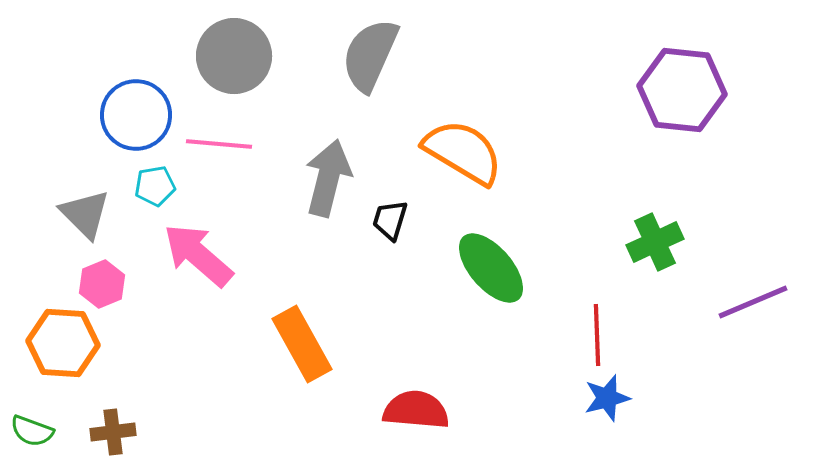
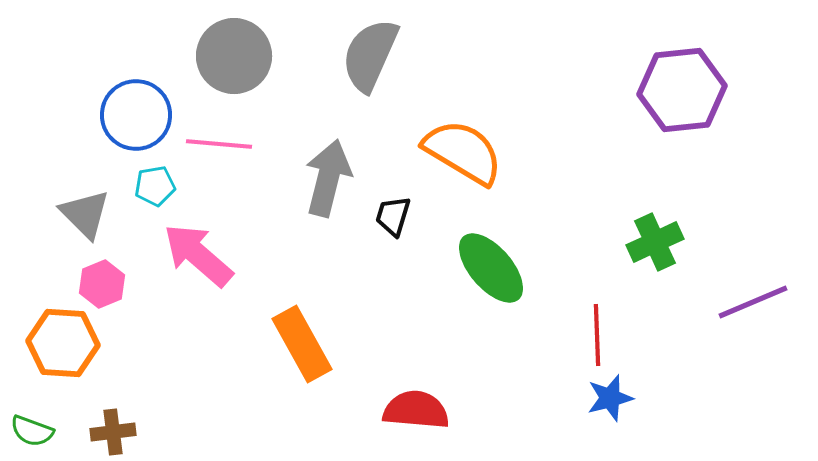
purple hexagon: rotated 12 degrees counterclockwise
black trapezoid: moved 3 px right, 4 px up
blue star: moved 3 px right
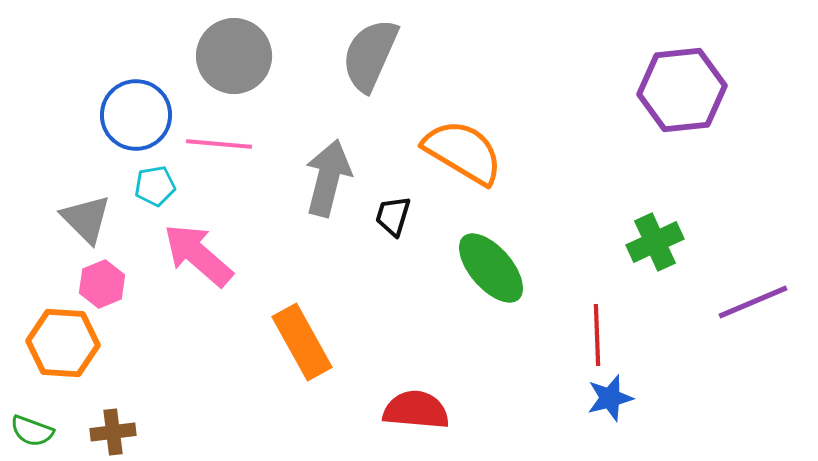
gray triangle: moved 1 px right, 5 px down
orange rectangle: moved 2 px up
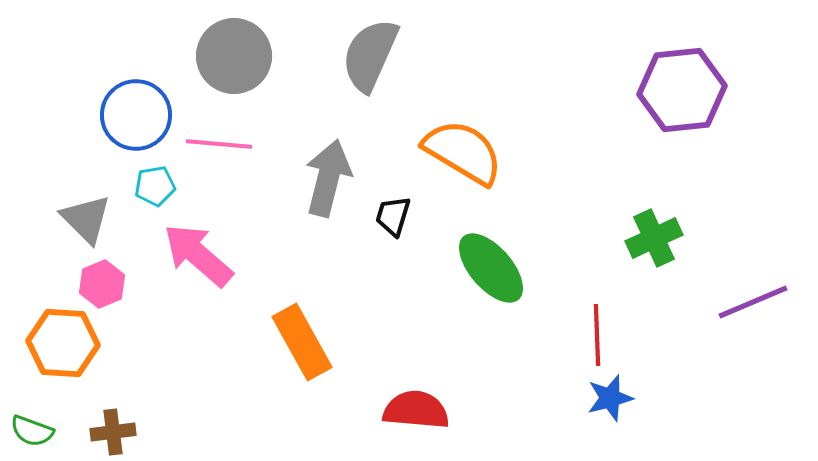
green cross: moved 1 px left, 4 px up
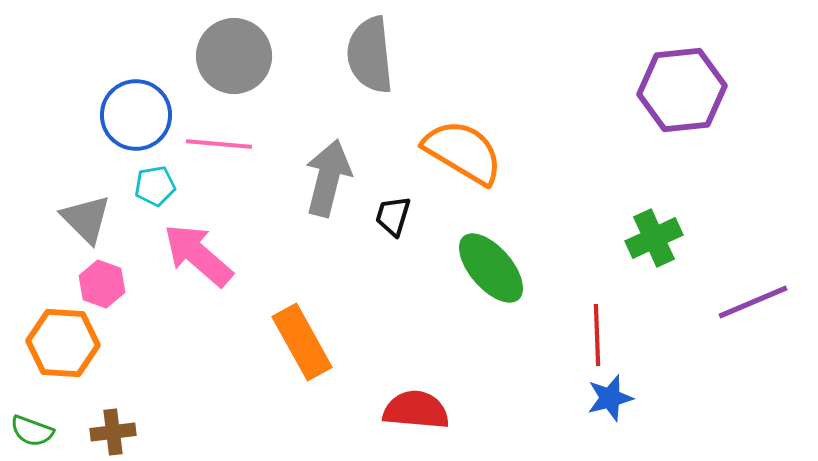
gray semicircle: rotated 30 degrees counterclockwise
pink hexagon: rotated 18 degrees counterclockwise
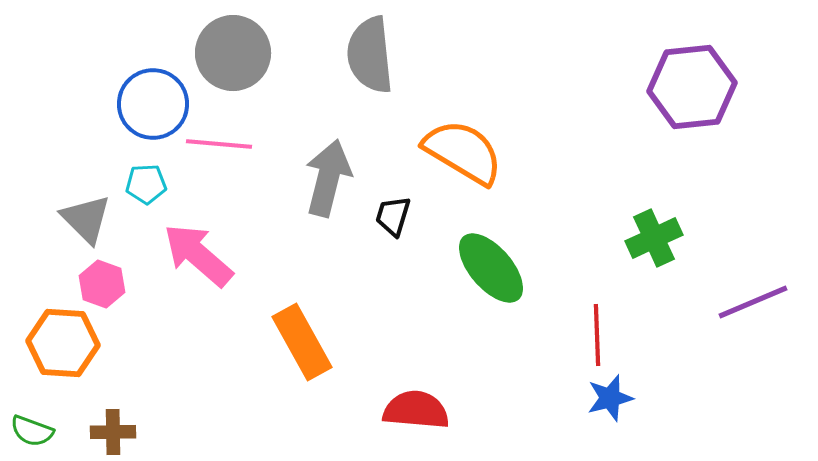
gray circle: moved 1 px left, 3 px up
purple hexagon: moved 10 px right, 3 px up
blue circle: moved 17 px right, 11 px up
cyan pentagon: moved 9 px left, 2 px up; rotated 6 degrees clockwise
brown cross: rotated 6 degrees clockwise
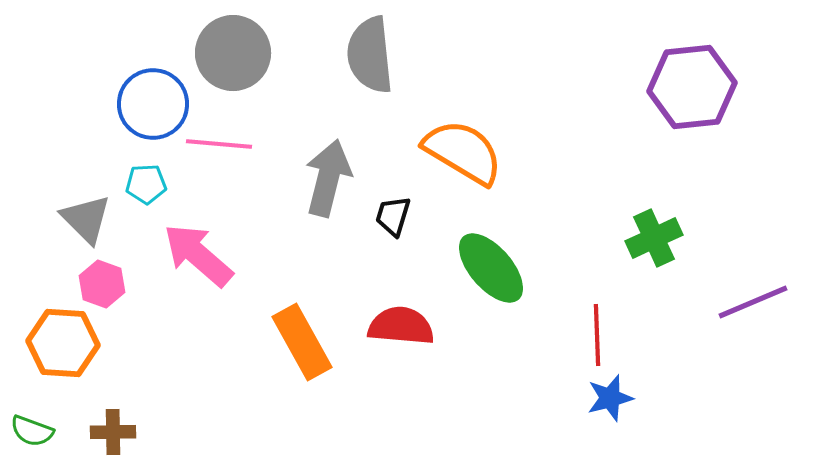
red semicircle: moved 15 px left, 84 px up
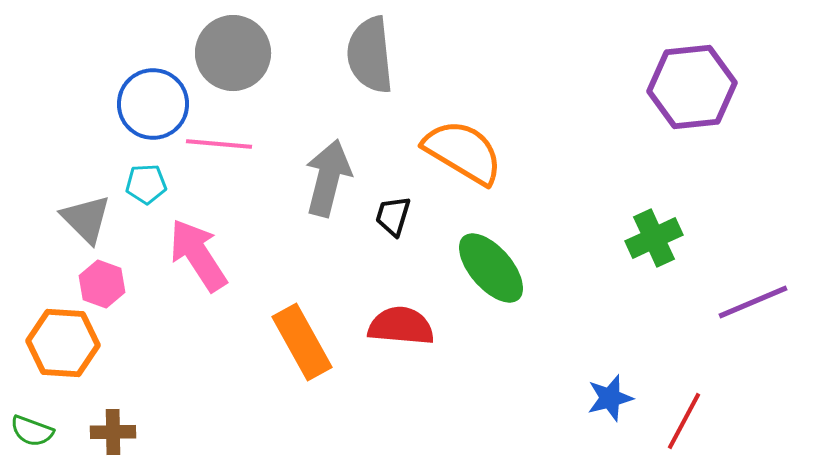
pink arrow: rotated 16 degrees clockwise
red line: moved 87 px right, 86 px down; rotated 30 degrees clockwise
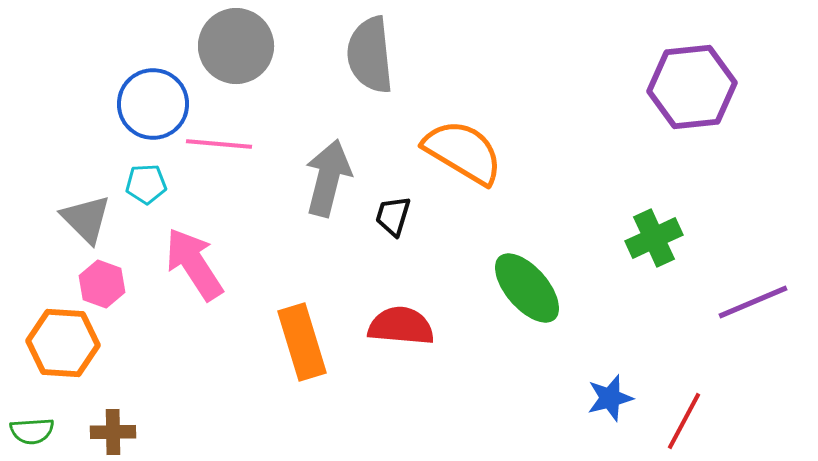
gray circle: moved 3 px right, 7 px up
pink arrow: moved 4 px left, 9 px down
green ellipse: moved 36 px right, 20 px down
orange rectangle: rotated 12 degrees clockwise
green semicircle: rotated 24 degrees counterclockwise
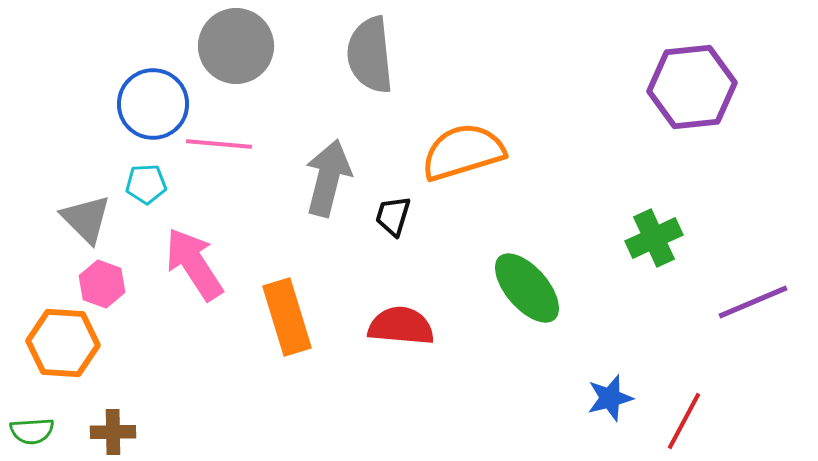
orange semicircle: rotated 48 degrees counterclockwise
orange rectangle: moved 15 px left, 25 px up
